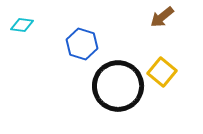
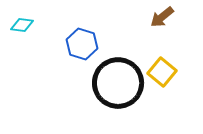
black circle: moved 3 px up
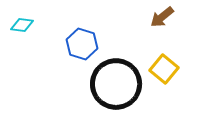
yellow square: moved 2 px right, 3 px up
black circle: moved 2 px left, 1 px down
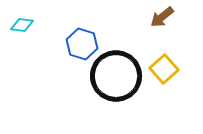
yellow square: rotated 8 degrees clockwise
black circle: moved 8 px up
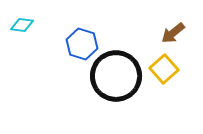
brown arrow: moved 11 px right, 16 px down
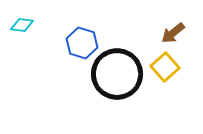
blue hexagon: moved 1 px up
yellow square: moved 1 px right, 2 px up
black circle: moved 1 px right, 2 px up
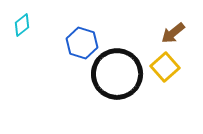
cyan diamond: rotated 45 degrees counterclockwise
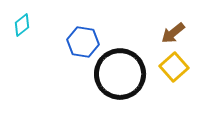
blue hexagon: moved 1 px right, 1 px up; rotated 8 degrees counterclockwise
yellow square: moved 9 px right
black circle: moved 3 px right
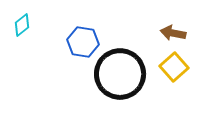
brown arrow: rotated 50 degrees clockwise
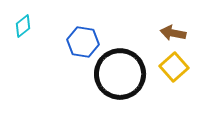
cyan diamond: moved 1 px right, 1 px down
